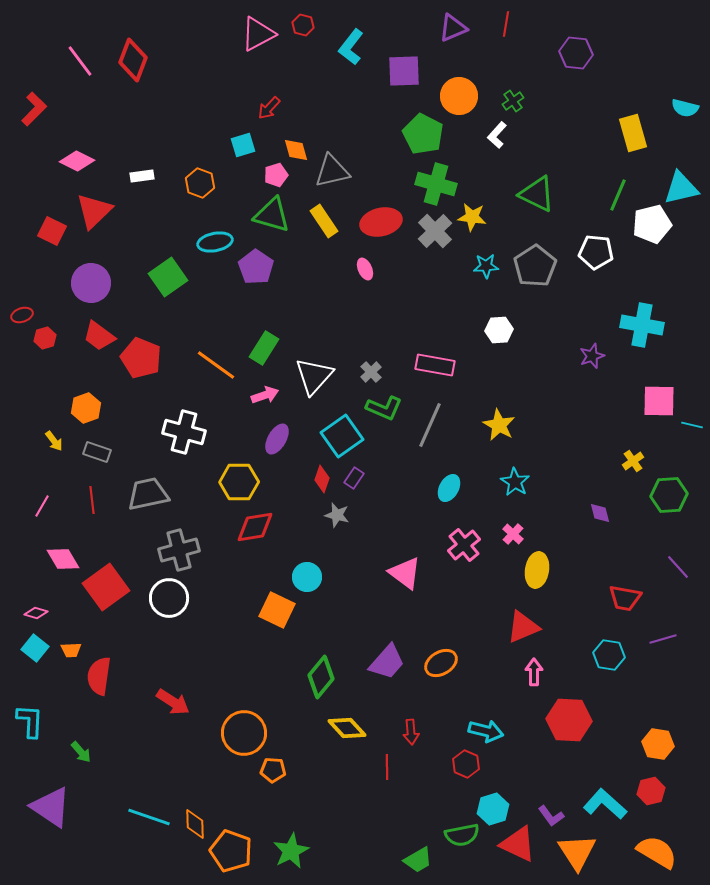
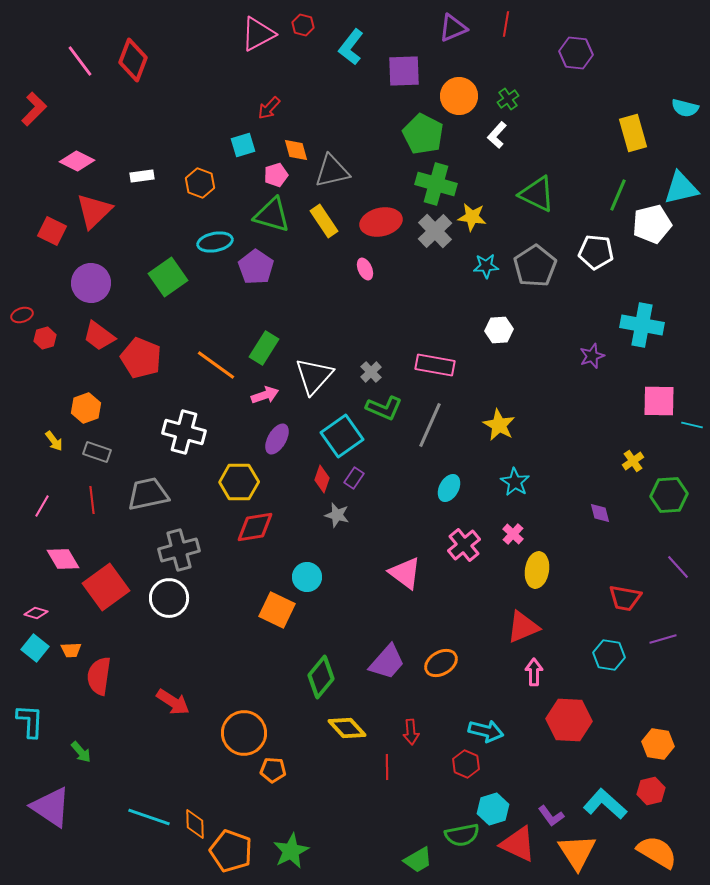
green cross at (513, 101): moved 5 px left, 2 px up
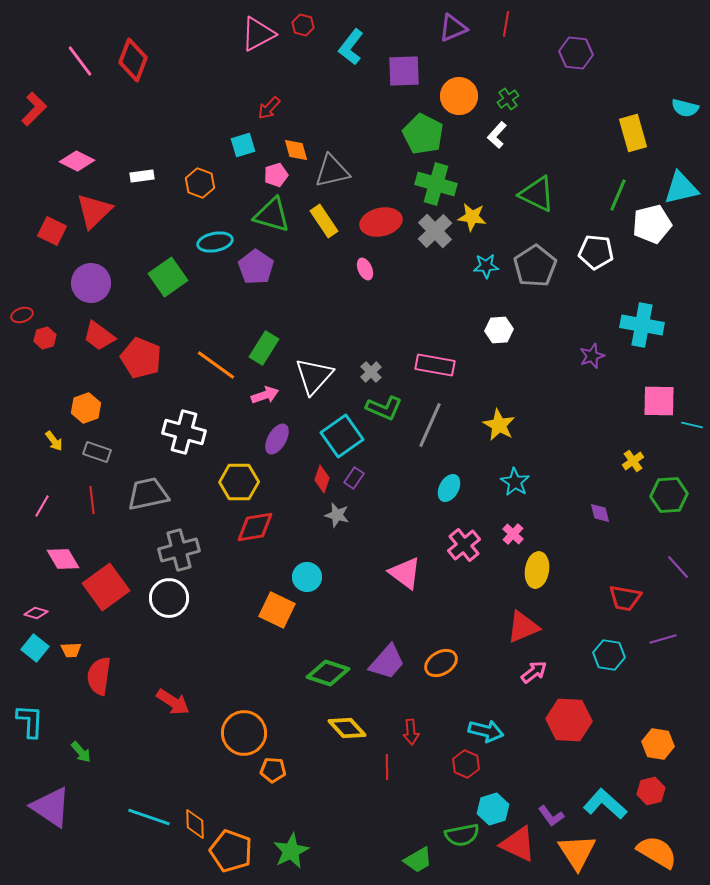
pink arrow at (534, 672): rotated 52 degrees clockwise
green diamond at (321, 677): moved 7 px right, 4 px up; rotated 69 degrees clockwise
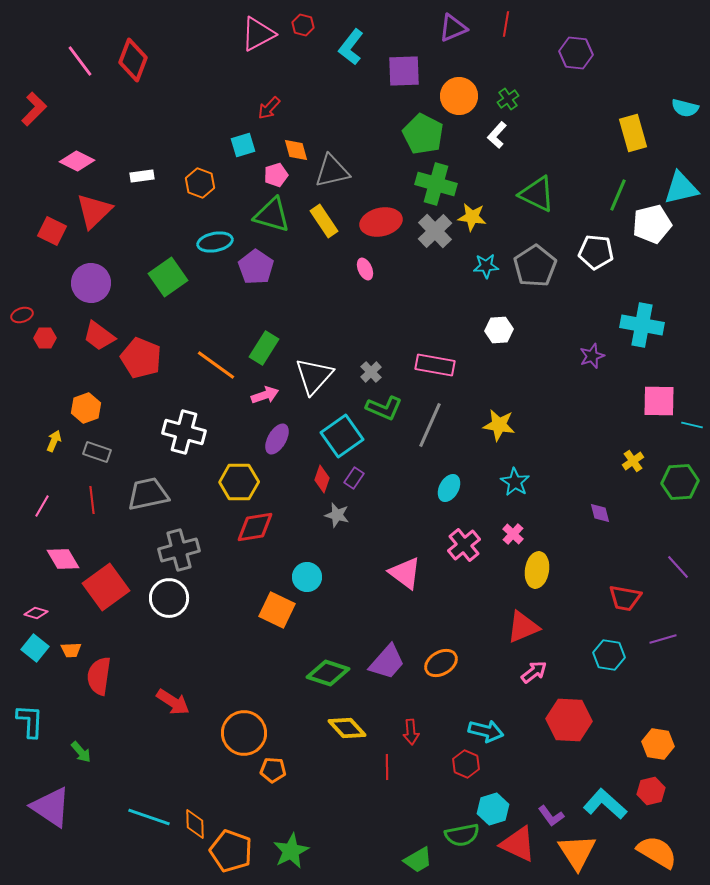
red hexagon at (45, 338): rotated 15 degrees clockwise
yellow star at (499, 425): rotated 20 degrees counterclockwise
yellow arrow at (54, 441): rotated 120 degrees counterclockwise
green hexagon at (669, 495): moved 11 px right, 13 px up
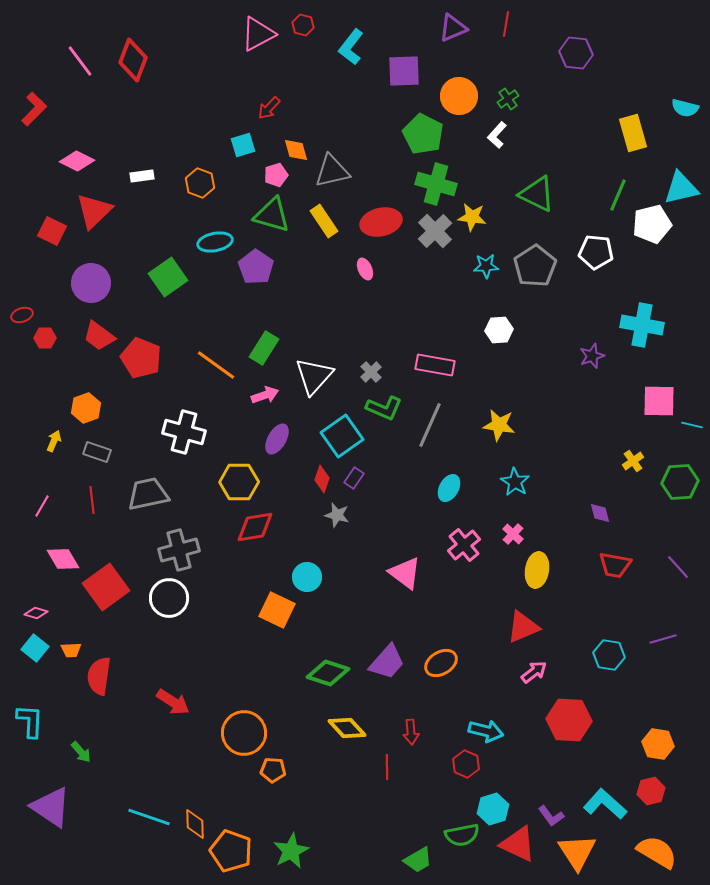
red trapezoid at (625, 598): moved 10 px left, 33 px up
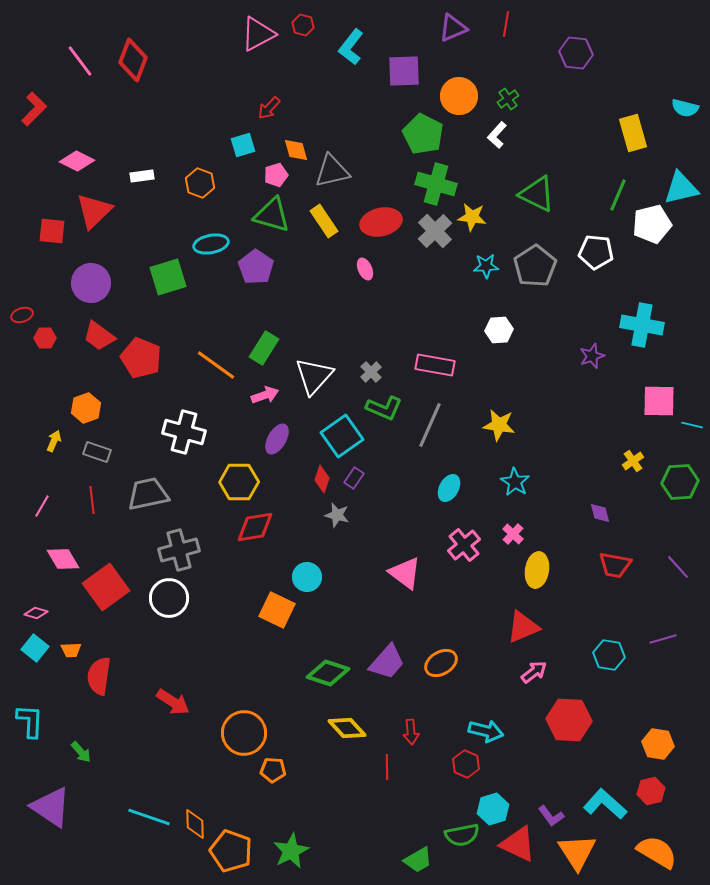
red square at (52, 231): rotated 20 degrees counterclockwise
cyan ellipse at (215, 242): moved 4 px left, 2 px down
green square at (168, 277): rotated 18 degrees clockwise
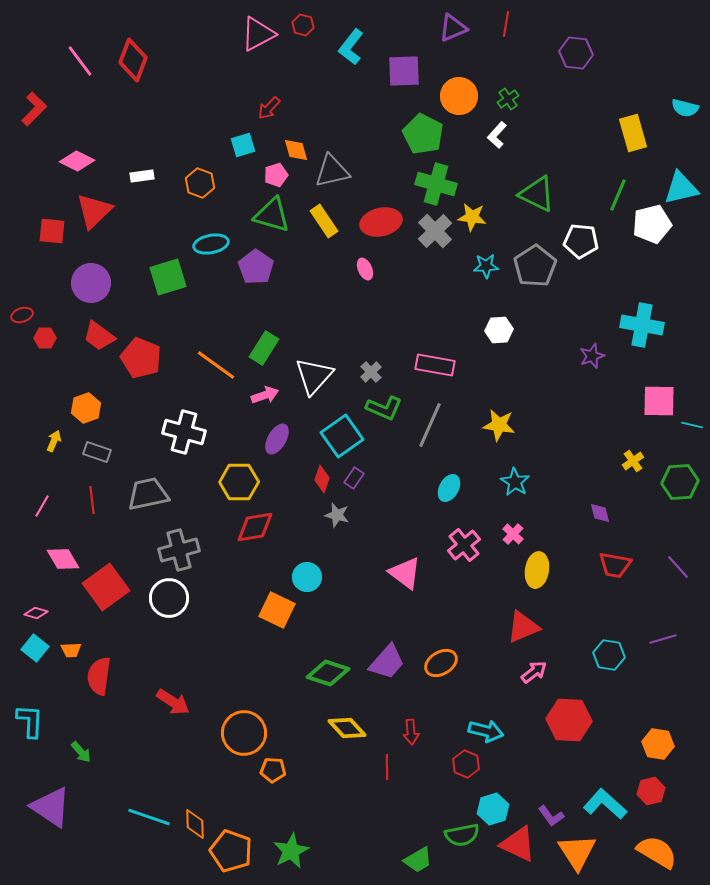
white pentagon at (596, 252): moved 15 px left, 11 px up
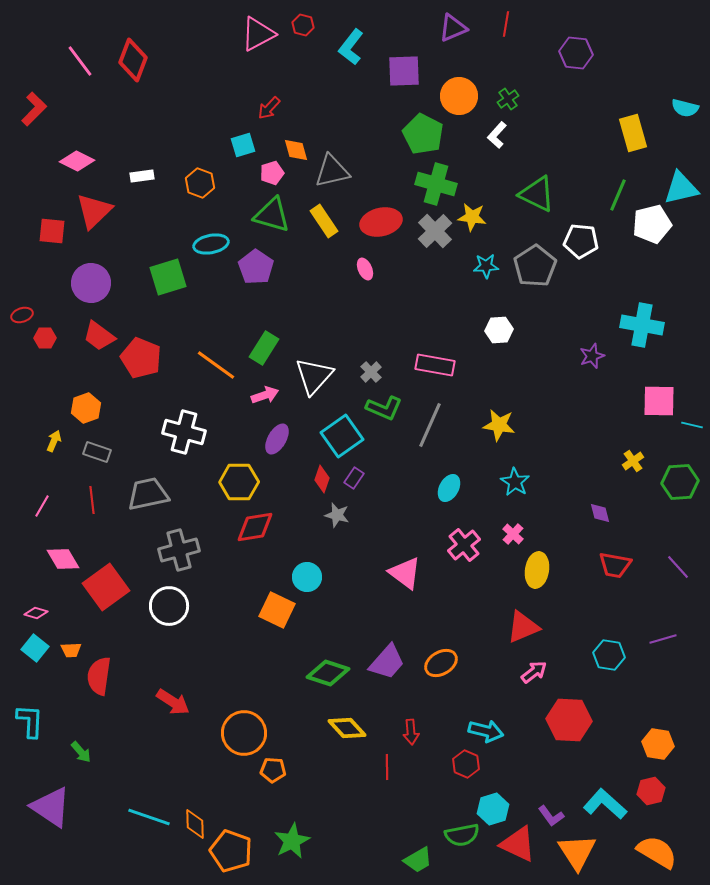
pink pentagon at (276, 175): moved 4 px left, 2 px up
white circle at (169, 598): moved 8 px down
green star at (291, 851): moved 1 px right, 10 px up
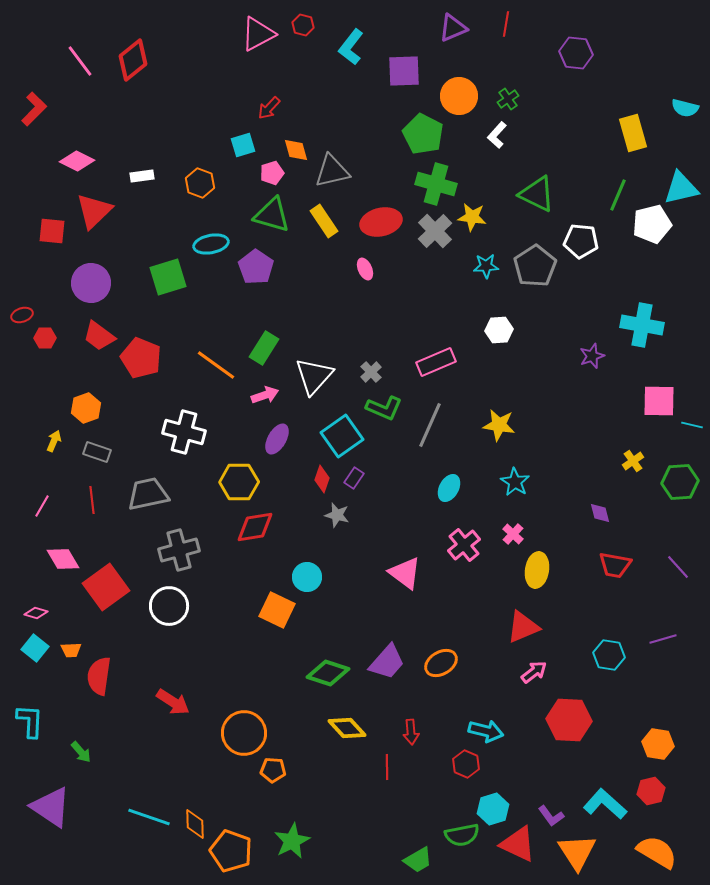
red diamond at (133, 60): rotated 30 degrees clockwise
pink rectangle at (435, 365): moved 1 px right, 3 px up; rotated 33 degrees counterclockwise
